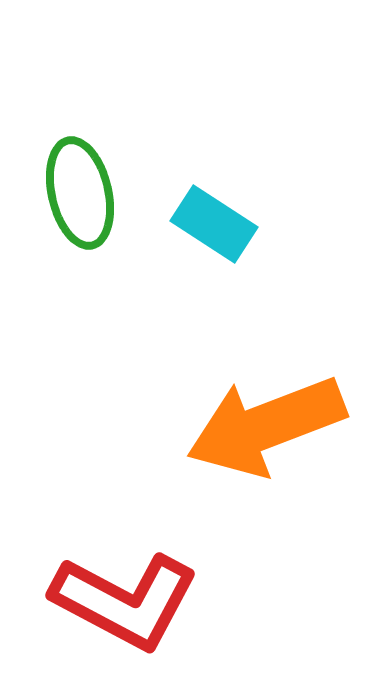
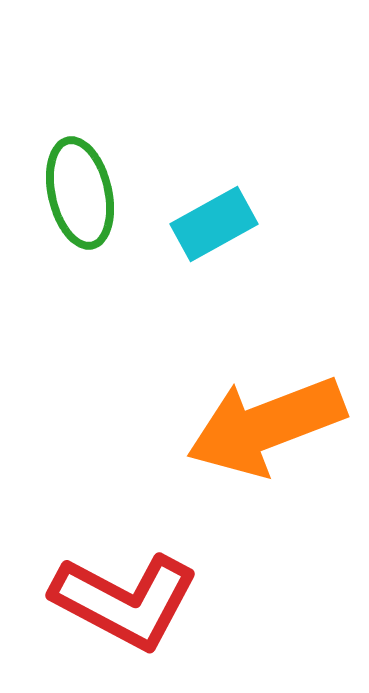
cyan rectangle: rotated 62 degrees counterclockwise
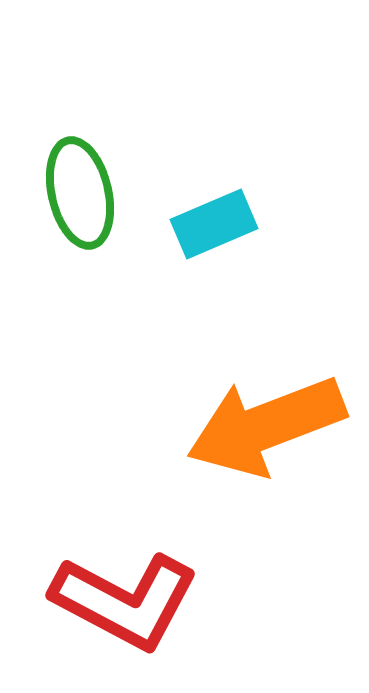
cyan rectangle: rotated 6 degrees clockwise
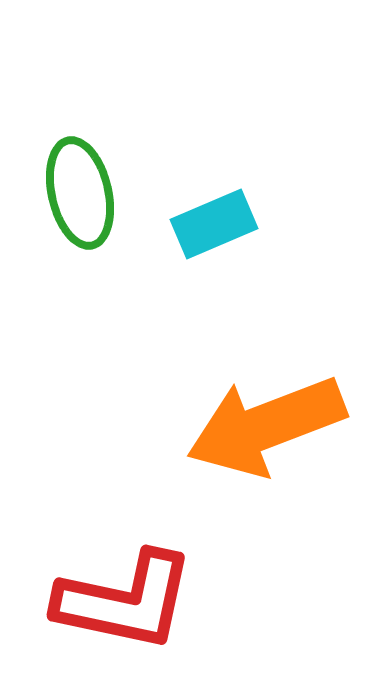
red L-shape: rotated 16 degrees counterclockwise
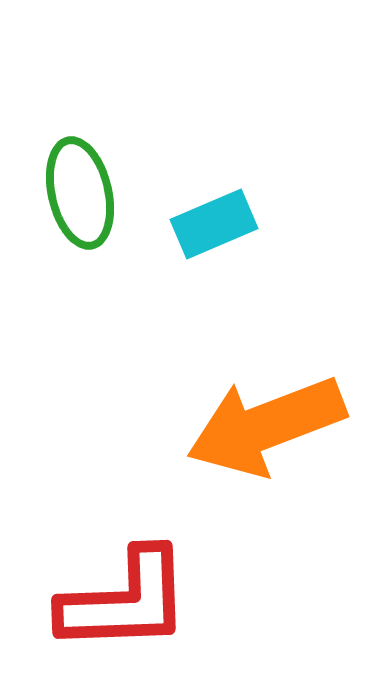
red L-shape: rotated 14 degrees counterclockwise
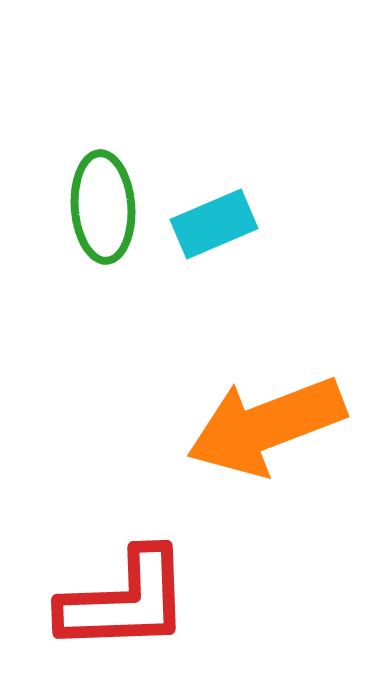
green ellipse: moved 23 px right, 14 px down; rotated 9 degrees clockwise
